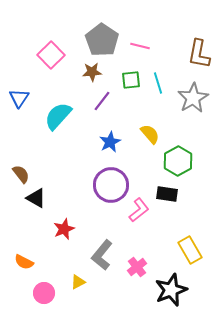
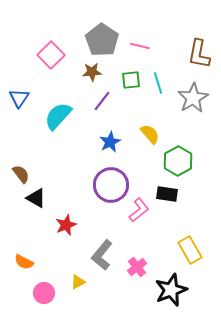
red star: moved 2 px right, 4 px up
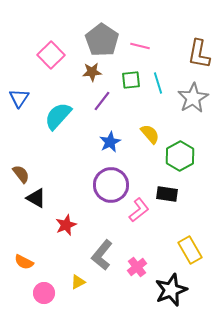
green hexagon: moved 2 px right, 5 px up
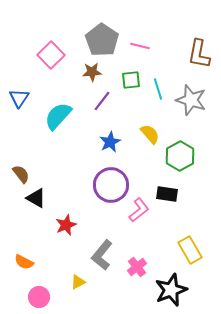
cyan line: moved 6 px down
gray star: moved 2 px left, 2 px down; rotated 24 degrees counterclockwise
pink circle: moved 5 px left, 4 px down
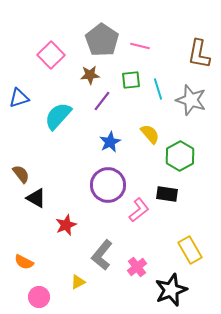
brown star: moved 2 px left, 3 px down
blue triangle: rotated 40 degrees clockwise
purple circle: moved 3 px left
